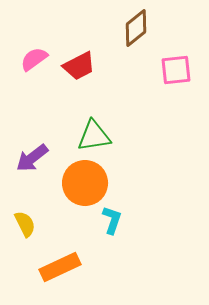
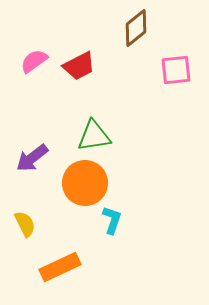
pink semicircle: moved 2 px down
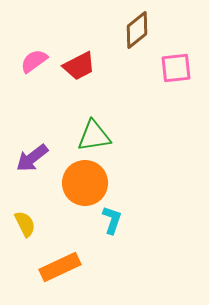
brown diamond: moved 1 px right, 2 px down
pink square: moved 2 px up
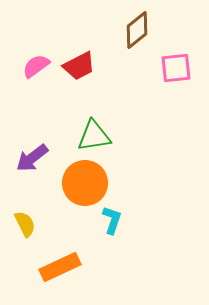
pink semicircle: moved 2 px right, 5 px down
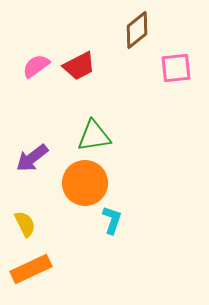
orange rectangle: moved 29 px left, 2 px down
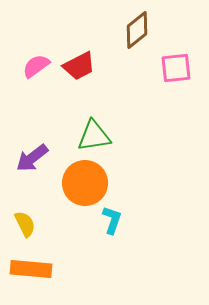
orange rectangle: rotated 30 degrees clockwise
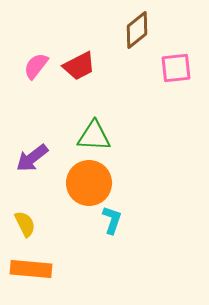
pink semicircle: rotated 16 degrees counterclockwise
green triangle: rotated 12 degrees clockwise
orange circle: moved 4 px right
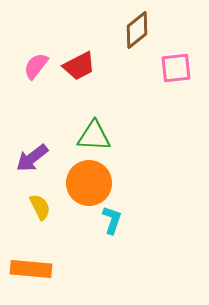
yellow semicircle: moved 15 px right, 17 px up
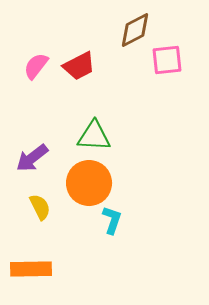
brown diamond: moved 2 px left; rotated 12 degrees clockwise
pink square: moved 9 px left, 8 px up
orange rectangle: rotated 6 degrees counterclockwise
